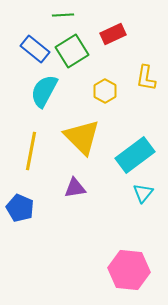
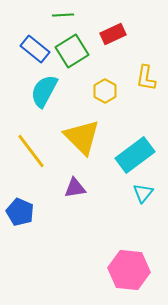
yellow line: rotated 48 degrees counterclockwise
blue pentagon: moved 4 px down
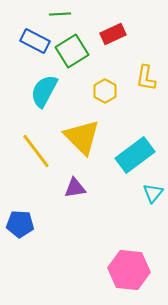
green line: moved 3 px left, 1 px up
blue rectangle: moved 8 px up; rotated 12 degrees counterclockwise
yellow line: moved 5 px right
cyan triangle: moved 10 px right
blue pentagon: moved 12 px down; rotated 20 degrees counterclockwise
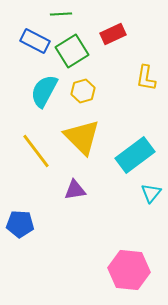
green line: moved 1 px right
yellow hexagon: moved 22 px left; rotated 15 degrees clockwise
purple triangle: moved 2 px down
cyan triangle: moved 2 px left
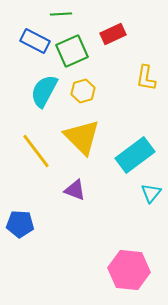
green square: rotated 8 degrees clockwise
purple triangle: rotated 30 degrees clockwise
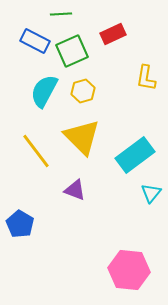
blue pentagon: rotated 28 degrees clockwise
